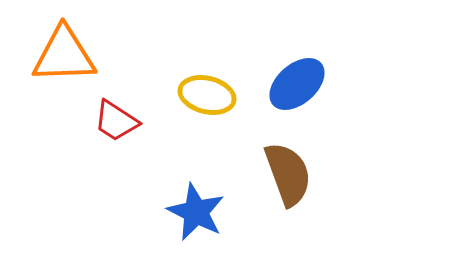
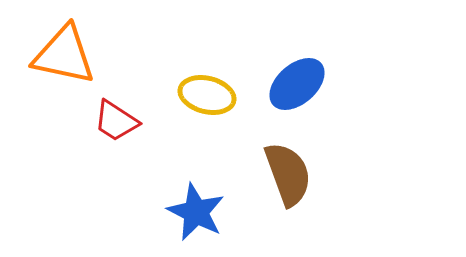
orange triangle: rotated 14 degrees clockwise
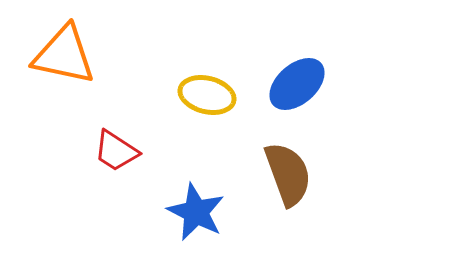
red trapezoid: moved 30 px down
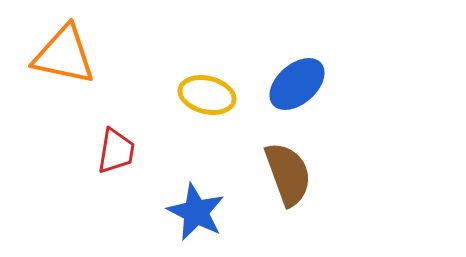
red trapezoid: rotated 114 degrees counterclockwise
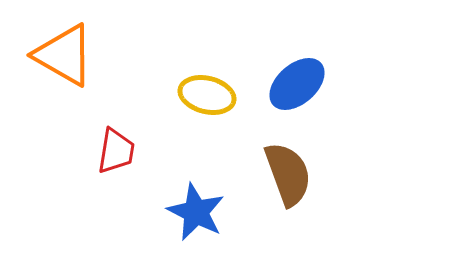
orange triangle: rotated 18 degrees clockwise
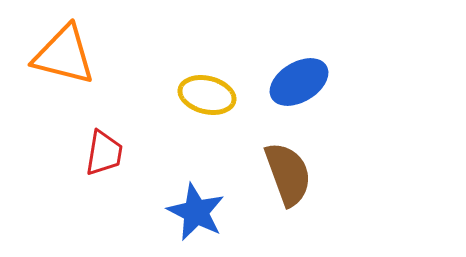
orange triangle: rotated 16 degrees counterclockwise
blue ellipse: moved 2 px right, 2 px up; rotated 10 degrees clockwise
red trapezoid: moved 12 px left, 2 px down
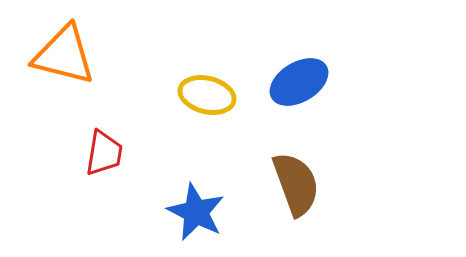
brown semicircle: moved 8 px right, 10 px down
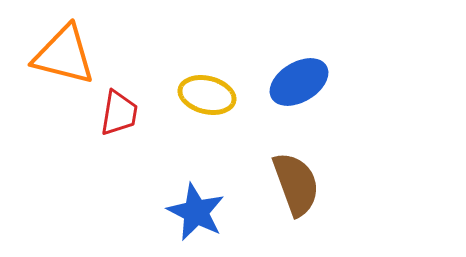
red trapezoid: moved 15 px right, 40 px up
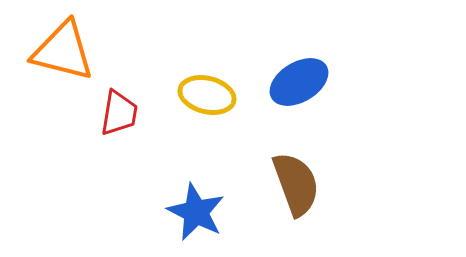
orange triangle: moved 1 px left, 4 px up
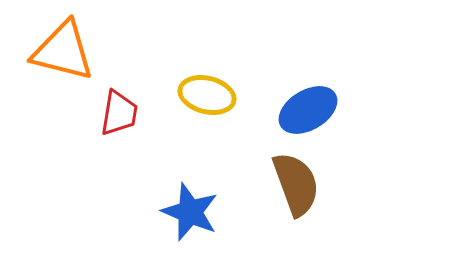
blue ellipse: moved 9 px right, 28 px down
blue star: moved 6 px left; rotated 4 degrees counterclockwise
